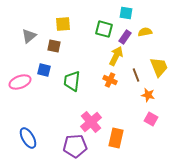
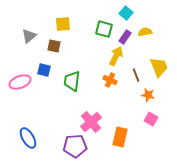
cyan square: rotated 32 degrees clockwise
orange rectangle: moved 4 px right, 1 px up
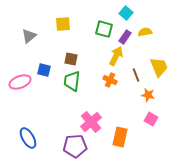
brown square: moved 17 px right, 13 px down
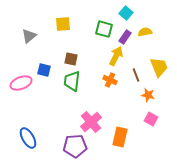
pink ellipse: moved 1 px right, 1 px down
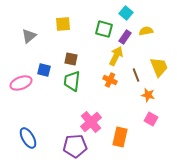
yellow semicircle: moved 1 px right, 1 px up
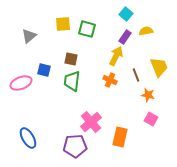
cyan square: moved 1 px down
green square: moved 17 px left
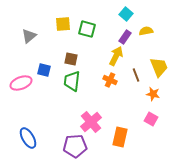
orange star: moved 5 px right, 1 px up
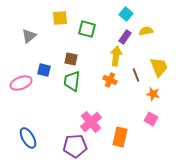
yellow square: moved 3 px left, 6 px up
yellow arrow: rotated 18 degrees counterclockwise
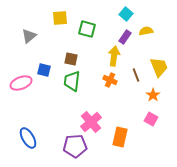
yellow arrow: moved 2 px left
orange star: moved 1 px down; rotated 24 degrees clockwise
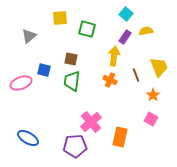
blue ellipse: rotated 30 degrees counterclockwise
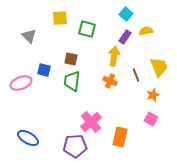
gray triangle: rotated 35 degrees counterclockwise
orange cross: moved 1 px down
orange star: rotated 16 degrees clockwise
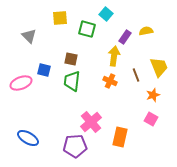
cyan square: moved 20 px left
